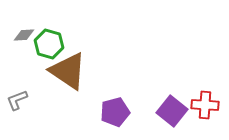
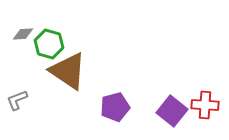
gray diamond: moved 1 px left, 1 px up
purple pentagon: moved 5 px up
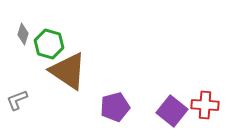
gray diamond: rotated 70 degrees counterclockwise
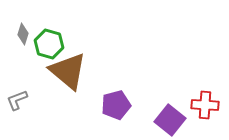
brown triangle: rotated 6 degrees clockwise
purple pentagon: moved 1 px right, 2 px up
purple square: moved 2 px left, 9 px down
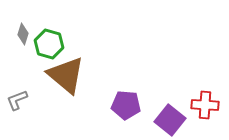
brown triangle: moved 2 px left, 4 px down
purple pentagon: moved 10 px right; rotated 20 degrees clockwise
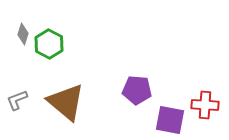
green hexagon: rotated 12 degrees clockwise
brown triangle: moved 27 px down
purple pentagon: moved 11 px right, 15 px up
purple square: rotated 28 degrees counterclockwise
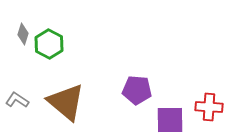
gray L-shape: rotated 55 degrees clockwise
red cross: moved 4 px right, 2 px down
purple square: rotated 12 degrees counterclockwise
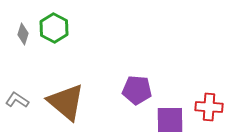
green hexagon: moved 5 px right, 16 px up
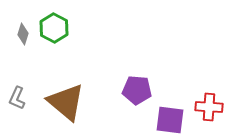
gray L-shape: moved 2 px up; rotated 100 degrees counterclockwise
purple square: rotated 8 degrees clockwise
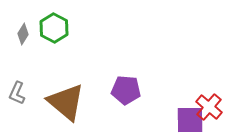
gray diamond: rotated 15 degrees clockwise
purple pentagon: moved 11 px left
gray L-shape: moved 5 px up
red cross: rotated 36 degrees clockwise
purple square: moved 20 px right; rotated 8 degrees counterclockwise
